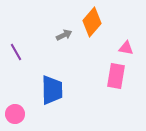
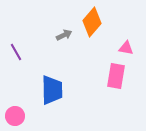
pink circle: moved 2 px down
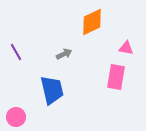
orange diamond: rotated 24 degrees clockwise
gray arrow: moved 19 px down
pink rectangle: moved 1 px down
blue trapezoid: rotated 12 degrees counterclockwise
pink circle: moved 1 px right, 1 px down
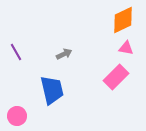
orange diamond: moved 31 px right, 2 px up
pink rectangle: rotated 35 degrees clockwise
pink circle: moved 1 px right, 1 px up
